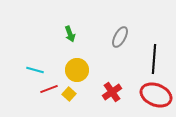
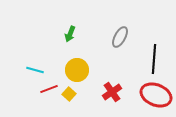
green arrow: rotated 42 degrees clockwise
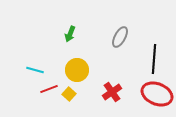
red ellipse: moved 1 px right, 1 px up
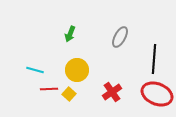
red line: rotated 18 degrees clockwise
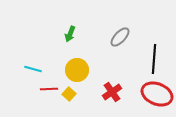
gray ellipse: rotated 15 degrees clockwise
cyan line: moved 2 px left, 1 px up
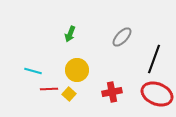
gray ellipse: moved 2 px right
black line: rotated 16 degrees clockwise
cyan line: moved 2 px down
red cross: rotated 24 degrees clockwise
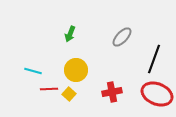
yellow circle: moved 1 px left
